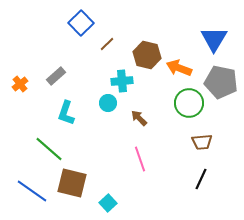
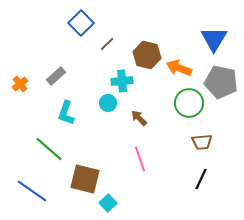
brown square: moved 13 px right, 4 px up
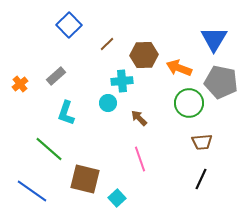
blue square: moved 12 px left, 2 px down
brown hexagon: moved 3 px left; rotated 16 degrees counterclockwise
cyan square: moved 9 px right, 5 px up
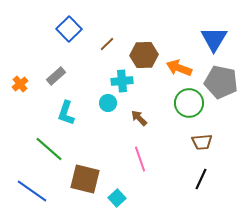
blue square: moved 4 px down
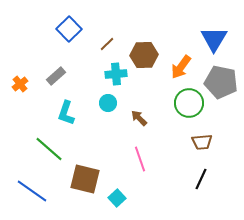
orange arrow: moved 2 px right, 1 px up; rotated 75 degrees counterclockwise
cyan cross: moved 6 px left, 7 px up
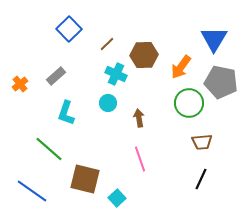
cyan cross: rotated 30 degrees clockwise
brown arrow: rotated 36 degrees clockwise
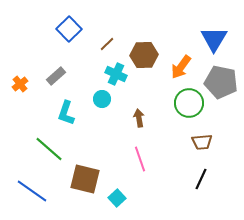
cyan circle: moved 6 px left, 4 px up
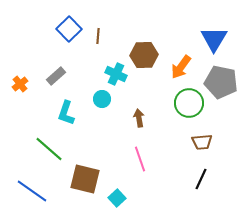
brown line: moved 9 px left, 8 px up; rotated 42 degrees counterclockwise
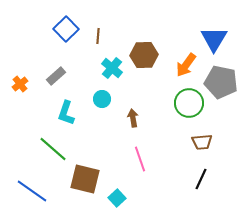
blue square: moved 3 px left
orange arrow: moved 5 px right, 2 px up
cyan cross: moved 4 px left, 6 px up; rotated 15 degrees clockwise
brown arrow: moved 6 px left
green line: moved 4 px right
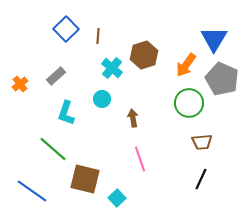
brown hexagon: rotated 16 degrees counterclockwise
gray pentagon: moved 1 px right, 3 px up; rotated 12 degrees clockwise
